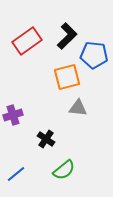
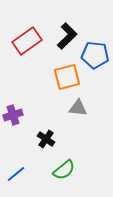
blue pentagon: moved 1 px right
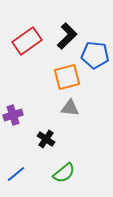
gray triangle: moved 8 px left
green semicircle: moved 3 px down
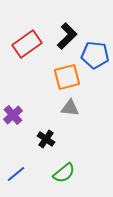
red rectangle: moved 3 px down
purple cross: rotated 24 degrees counterclockwise
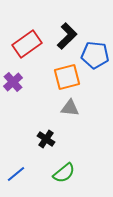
purple cross: moved 33 px up
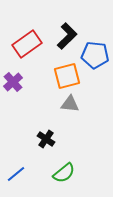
orange square: moved 1 px up
gray triangle: moved 4 px up
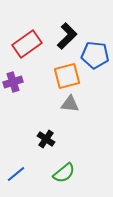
purple cross: rotated 24 degrees clockwise
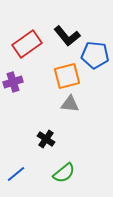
black L-shape: rotated 96 degrees clockwise
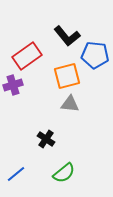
red rectangle: moved 12 px down
purple cross: moved 3 px down
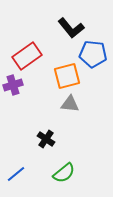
black L-shape: moved 4 px right, 8 px up
blue pentagon: moved 2 px left, 1 px up
